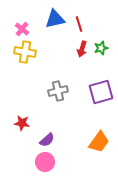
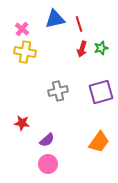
pink circle: moved 3 px right, 2 px down
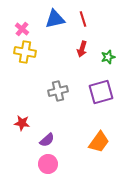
red line: moved 4 px right, 5 px up
green star: moved 7 px right, 9 px down
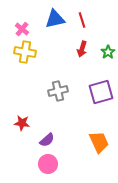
red line: moved 1 px left, 1 px down
green star: moved 5 px up; rotated 16 degrees counterclockwise
orange trapezoid: rotated 60 degrees counterclockwise
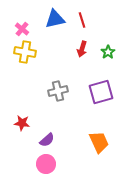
pink circle: moved 2 px left
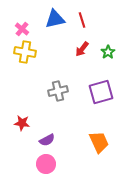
red arrow: rotated 21 degrees clockwise
purple semicircle: rotated 14 degrees clockwise
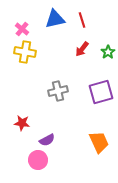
pink circle: moved 8 px left, 4 px up
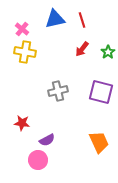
purple square: rotated 30 degrees clockwise
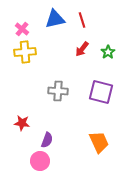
yellow cross: rotated 15 degrees counterclockwise
gray cross: rotated 18 degrees clockwise
purple semicircle: rotated 42 degrees counterclockwise
pink circle: moved 2 px right, 1 px down
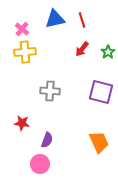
gray cross: moved 8 px left
pink circle: moved 3 px down
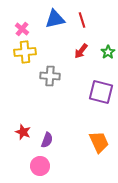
red arrow: moved 1 px left, 2 px down
gray cross: moved 15 px up
red star: moved 1 px right, 9 px down; rotated 14 degrees clockwise
pink circle: moved 2 px down
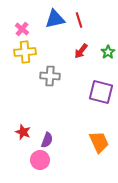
red line: moved 3 px left
pink circle: moved 6 px up
